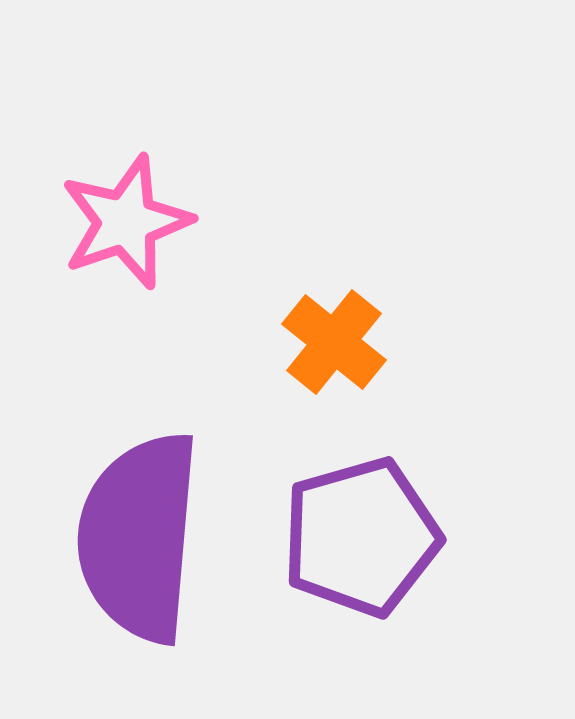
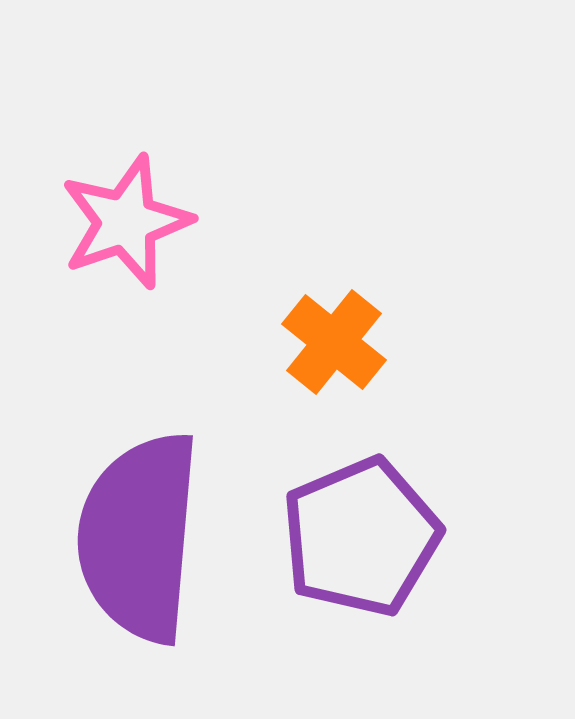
purple pentagon: rotated 7 degrees counterclockwise
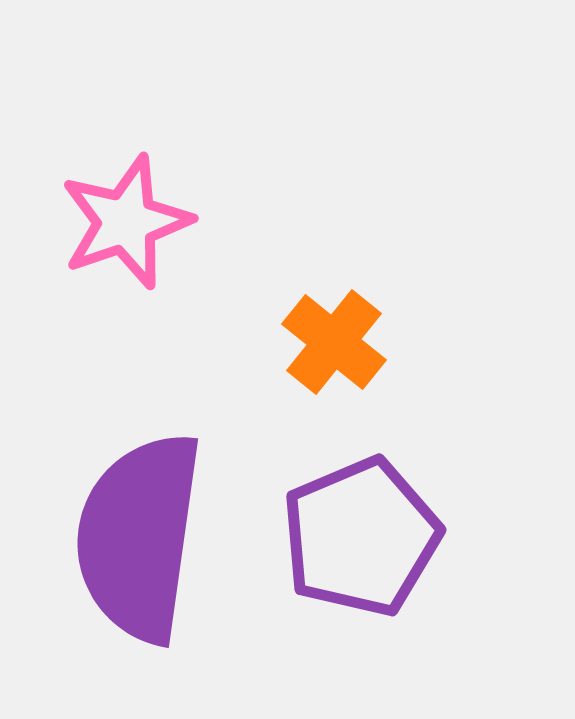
purple semicircle: rotated 3 degrees clockwise
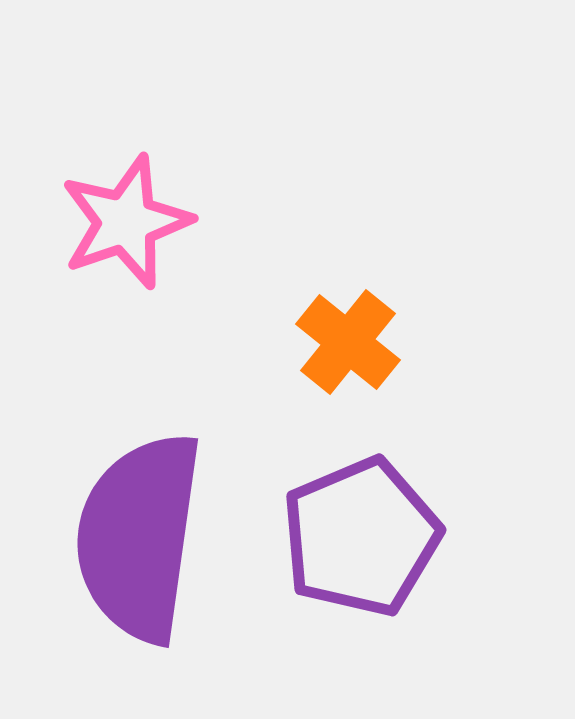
orange cross: moved 14 px right
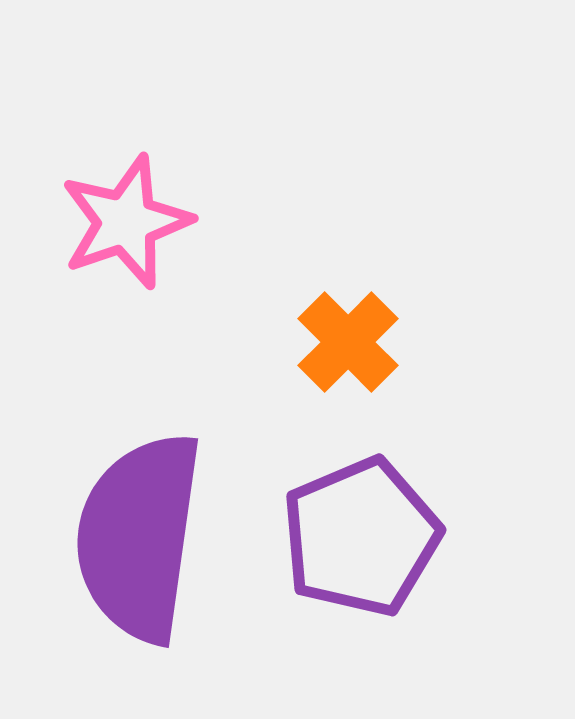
orange cross: rotated 6 degrees clockwise
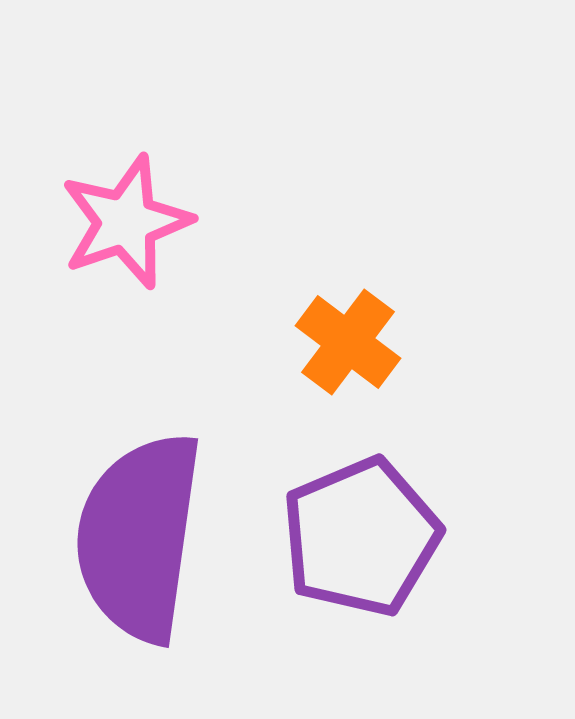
orange cross: rotated 8 degrees counterclockwise
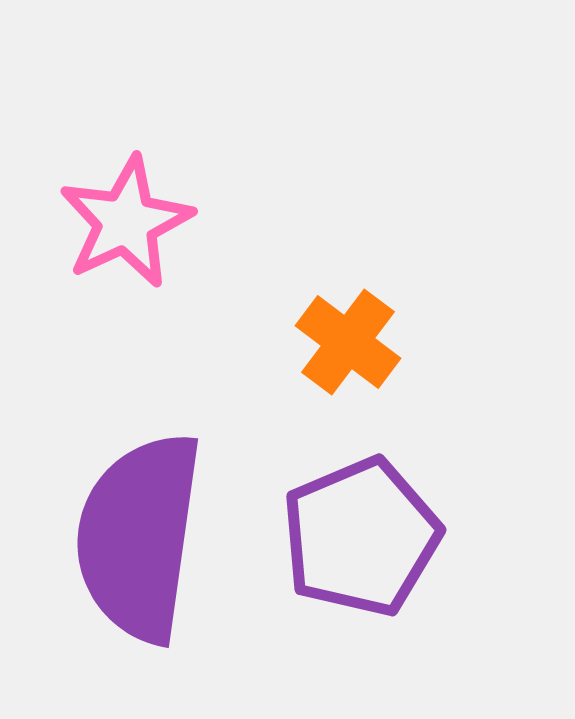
pink star: rotated 6 degrees counterclockwise
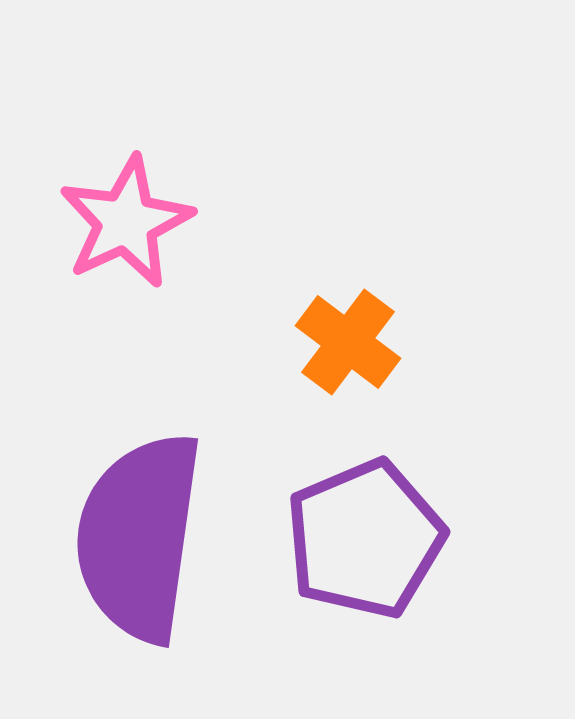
purple pentagon: moved 4 px right, 2 px down
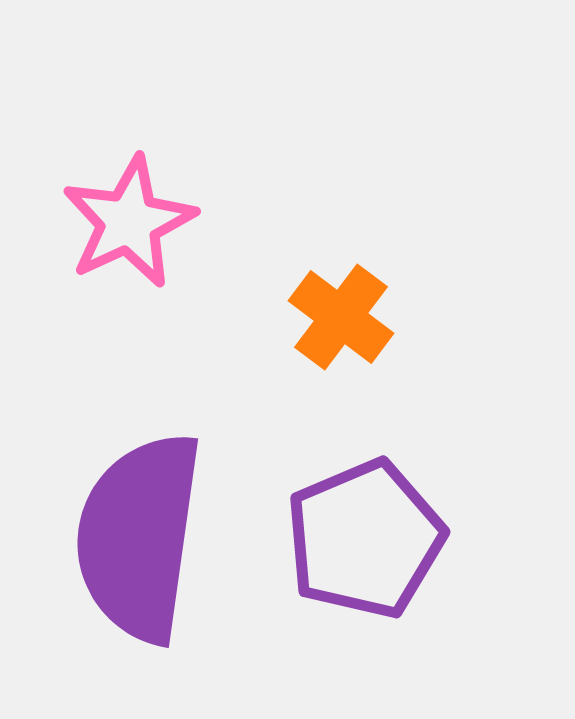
pink star: moved 3 px right
orange cross: moved 7 px left, 25 px up
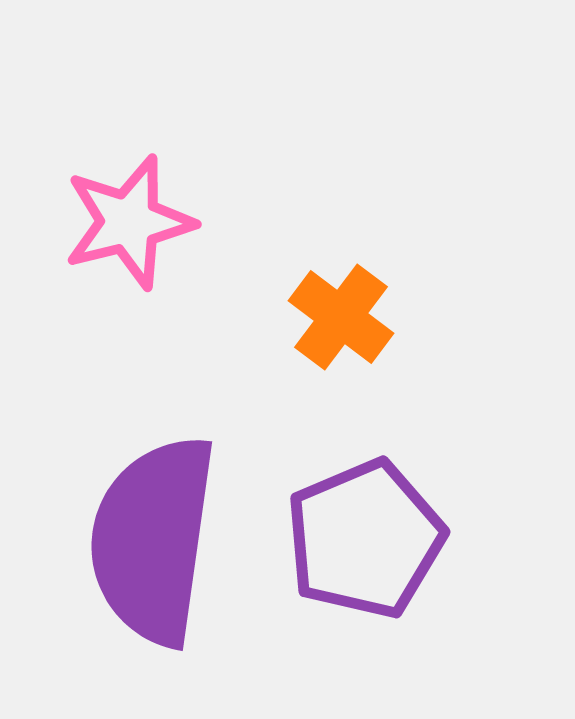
pink star: rotated 11 degrees clockwise
purple semicircle: moved 14 px right, 3 px down
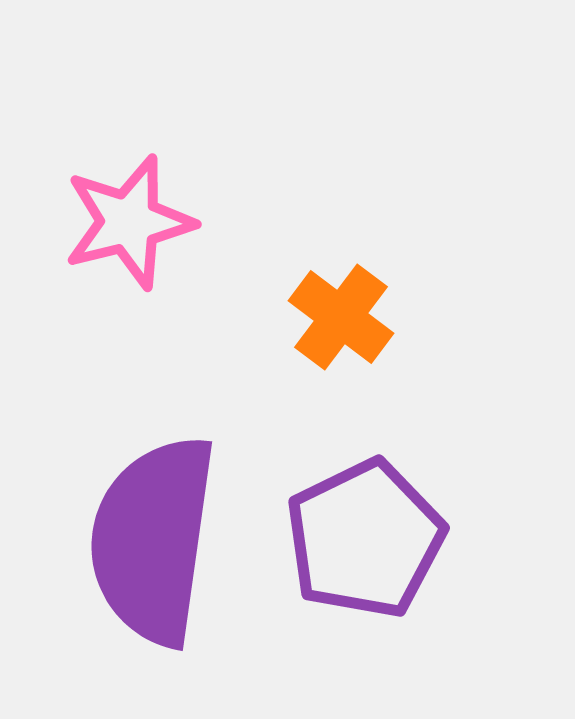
purple pentagon: rotated 3 degrees counterclockwise
